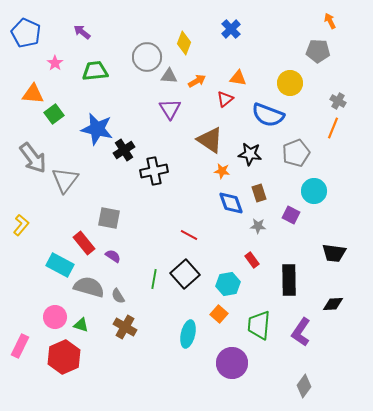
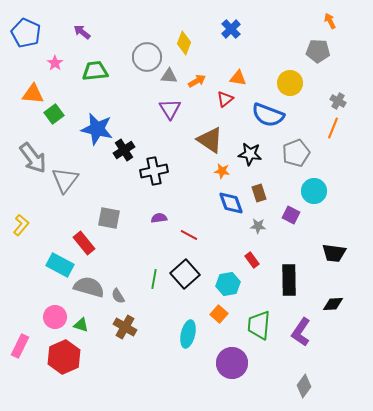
purple semicircle at (113, 256): moved 46 px right, 38 px up; rotated 42 degrees counterclockwise
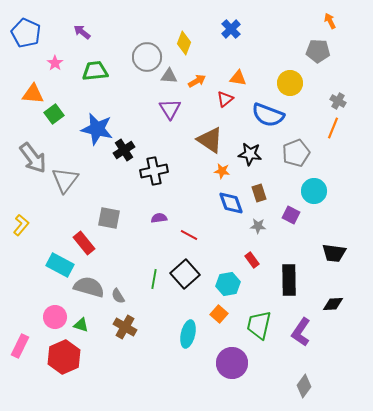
green trapezoid at (259, 325): rotated 8 degrees clockwise
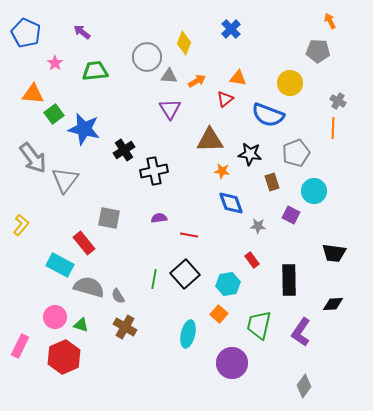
orange line at (333, 128): rotated 20 degrees counterclockwise
blue star at (97, 129): moved 13 px left
brown triangle at (210, 140): rotated 36 degrees counterclockwise
brown rectangle at (259, 193): moved 13 px right, 11 px up
red line at (189, 235): rotated 18 degrees counterclockwise
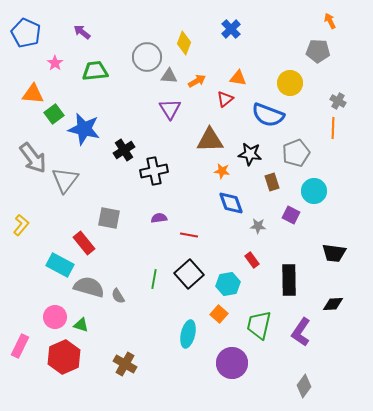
black square at (185, 274): moved 4 px right
brown cross at (125, 327): moved 37 px down
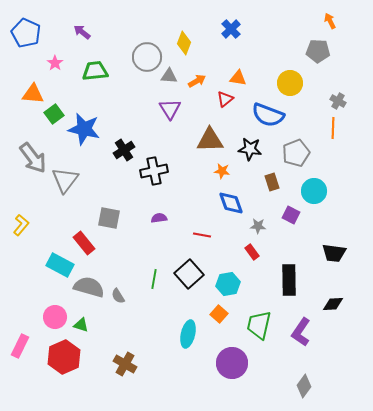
black star at (250, 154): moved 5 px up
red line at (189, 235): moved 13 px right
red rectangle at (252, 260): moved 8 px up
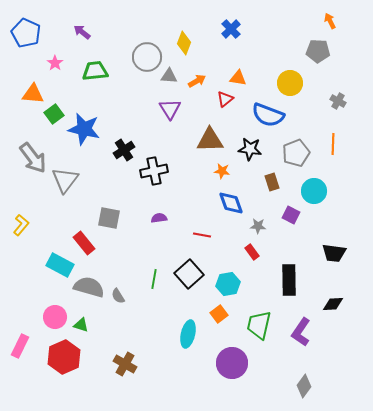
orange line at (333, 128): moved 16 px down
orange square at (219, 314): rotated 12 degrees clockwise
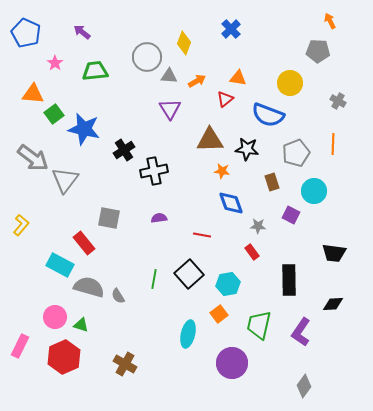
black star at (250, 149): moved 3 px left
gray arrow at (33, 158): rotated 16 degrees counterclockwise
